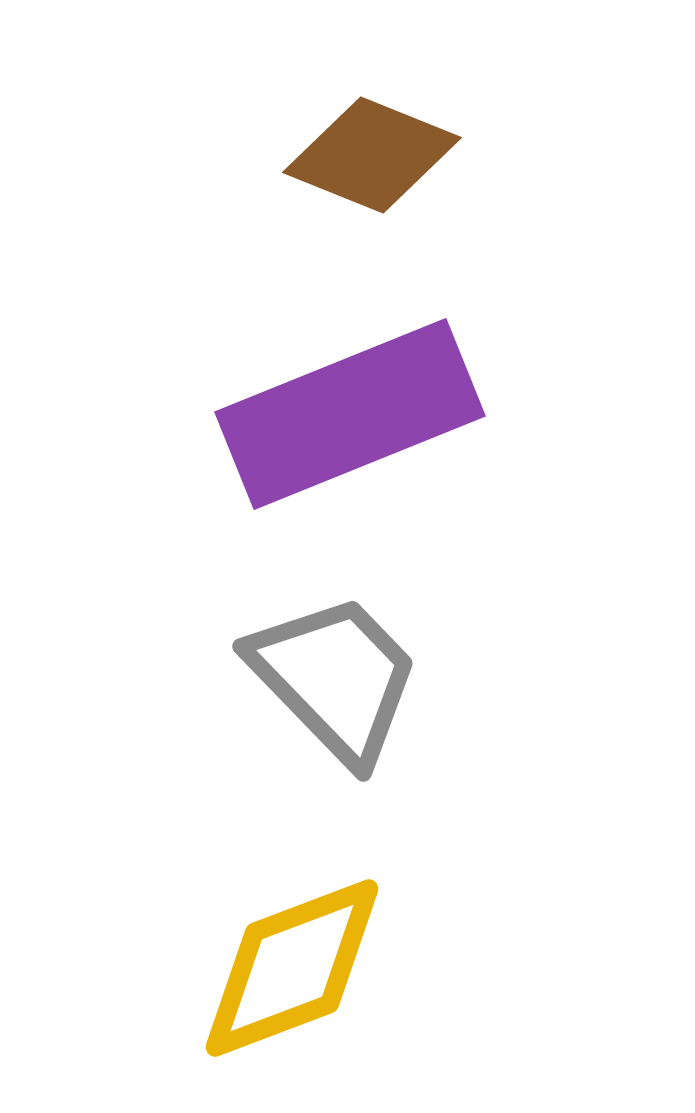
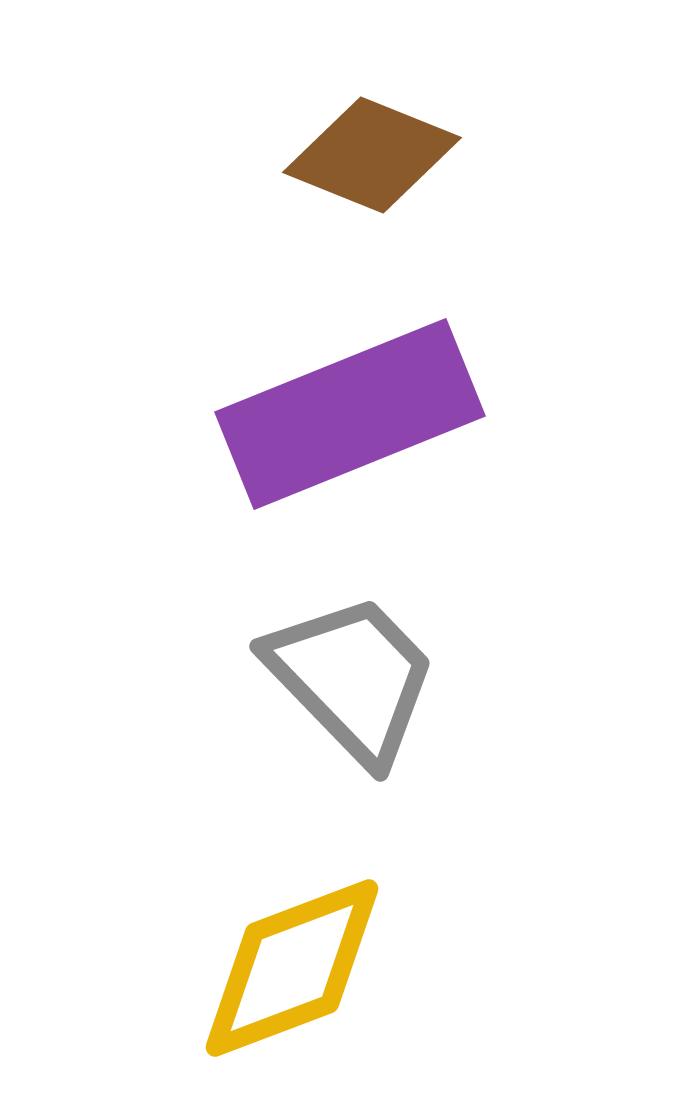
gray trapezoid: moved 17 px right
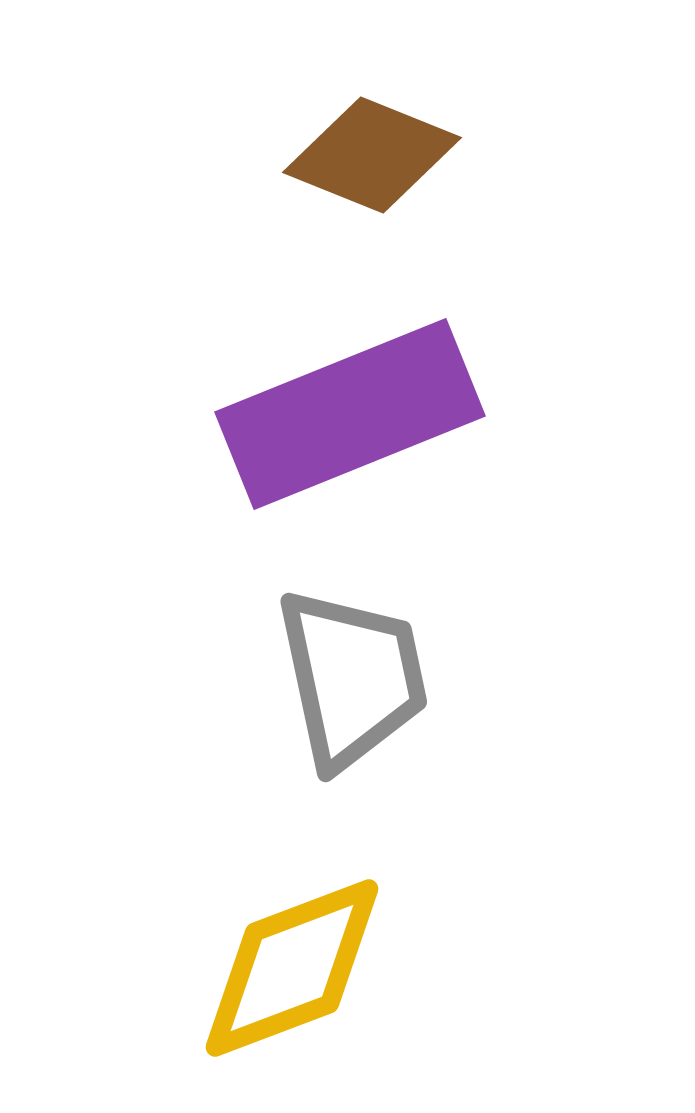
gray trapezoid: rotated 32 degrees clockwise
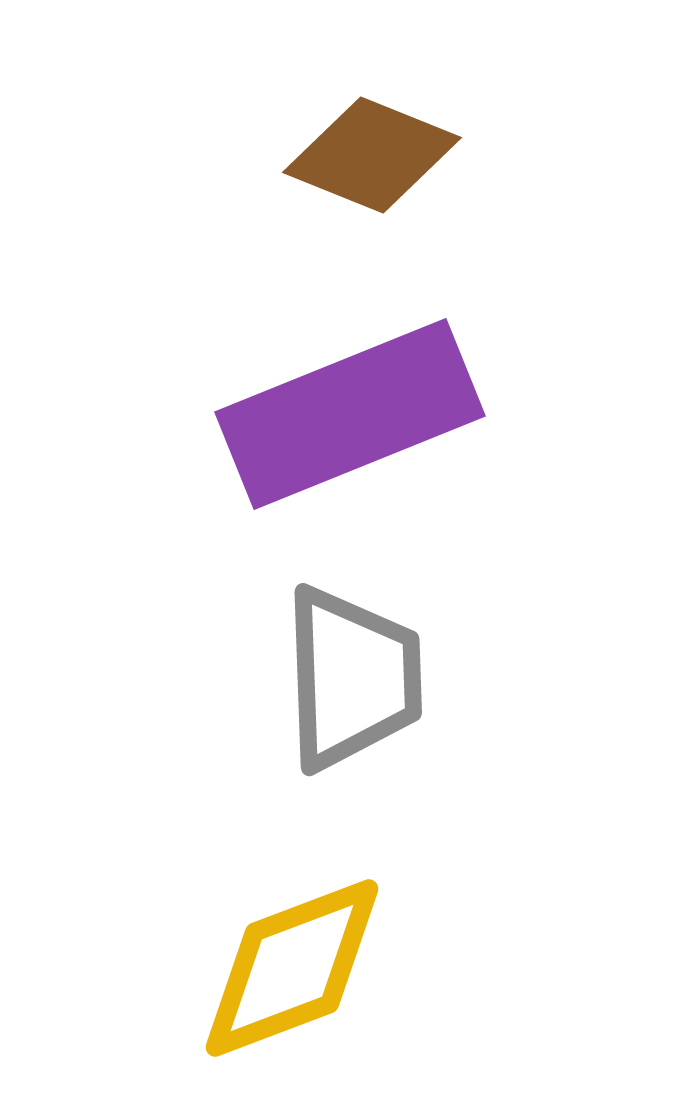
gray trapezoid: rotated 10 degrees clockwise
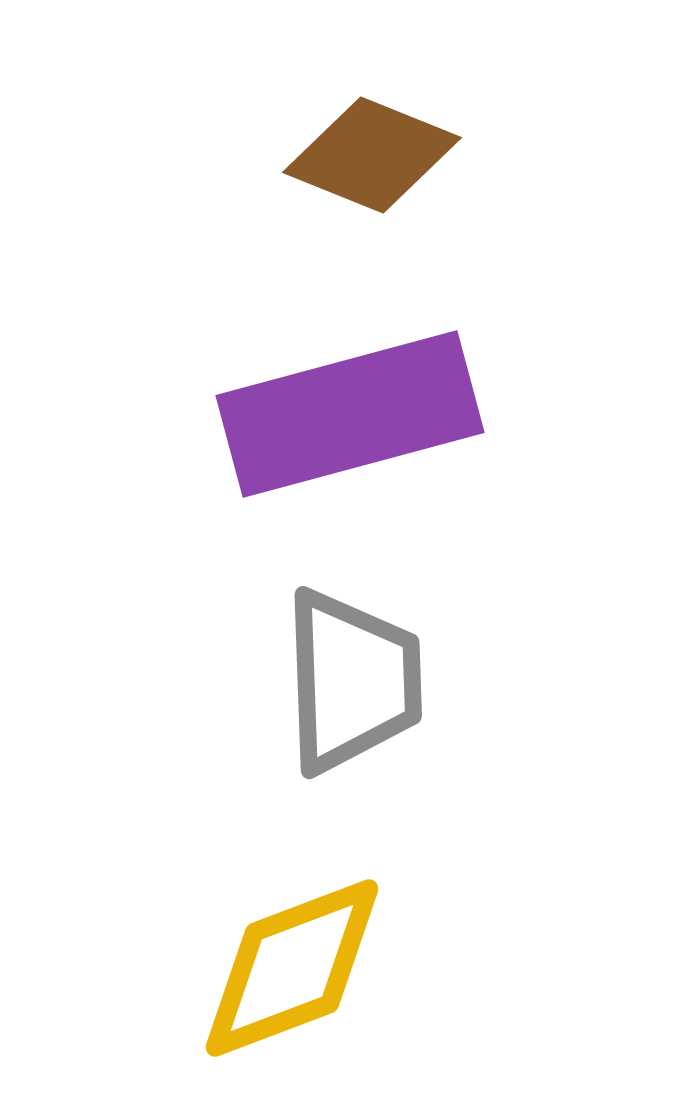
purple rectangle: rotated 7 degrees clockwise
gray trapezoid: moved 3 px down
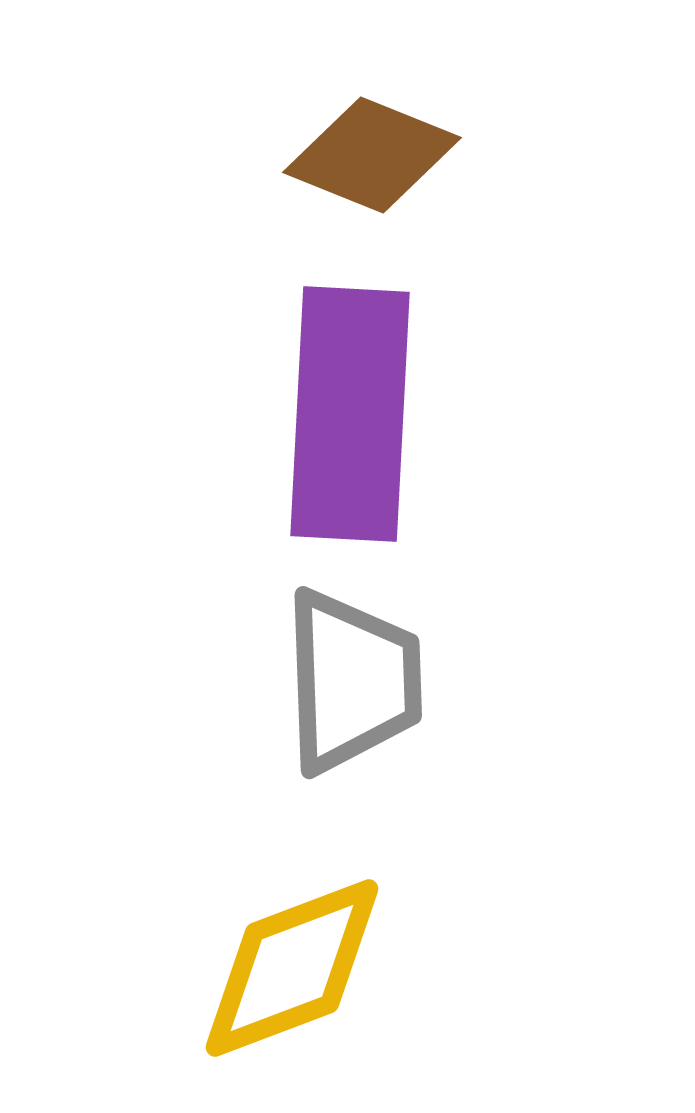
purple rectangle: rotated 72 degrees counterclockwise
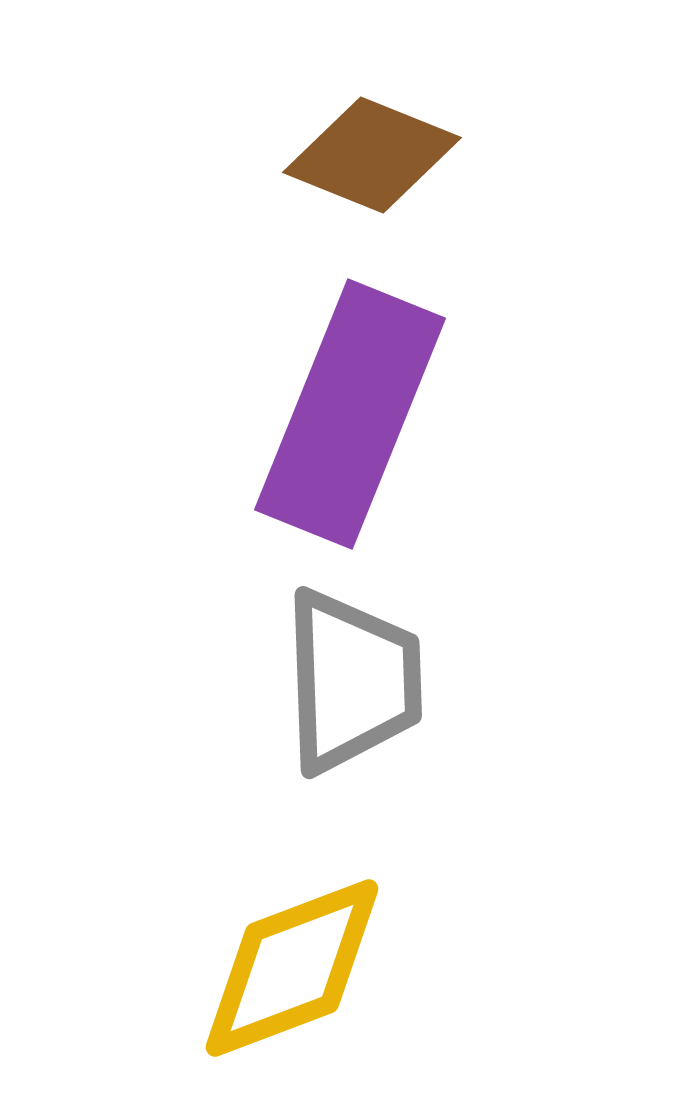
purple rectangle: rotated 19 degrees clockwise
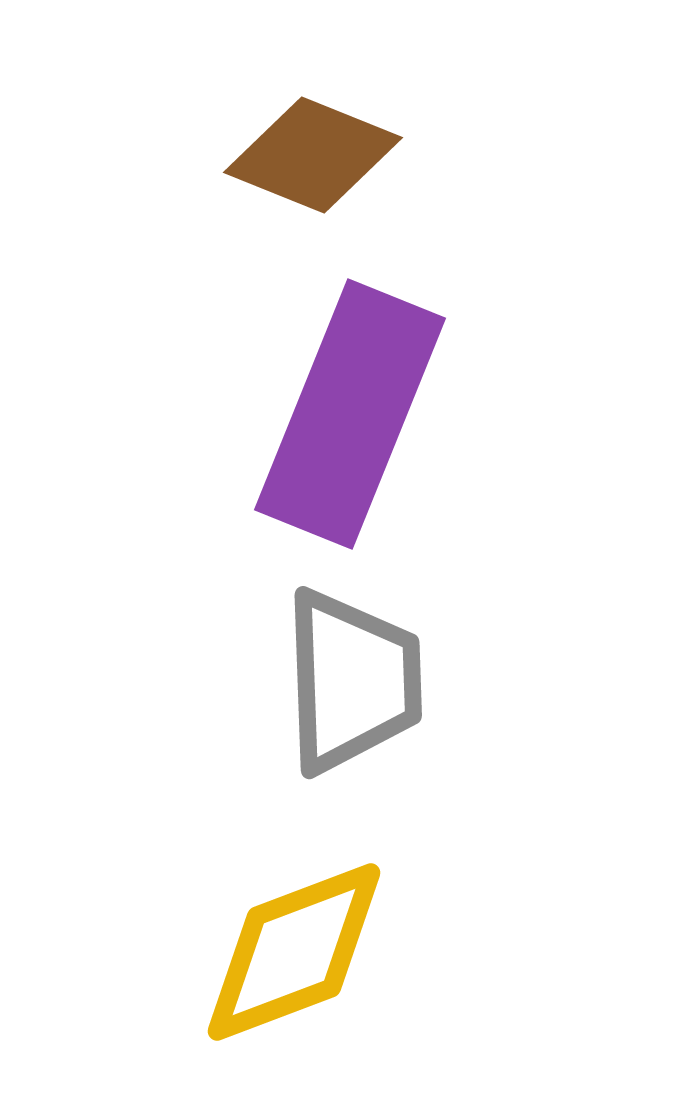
brown diamond: moved 59 px left
yellow diamond: moved 2 px right, 16 px up
